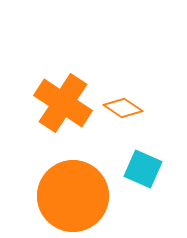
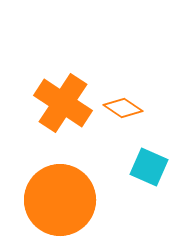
cyan square: moved 6 px right, 2 px up
orange circle: moved 13 px left, 4 px down
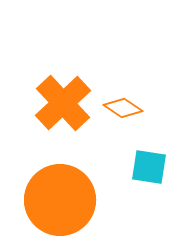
orange cross: rotated 14 degrees clockwise
cyan square: rotated 15 degrees counterclockwise
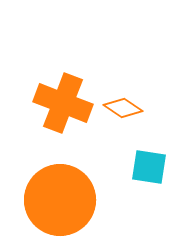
orange cross: rotated 26 degrees counterclockwise
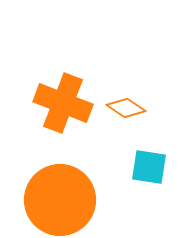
orange diamond: moved 3 px right
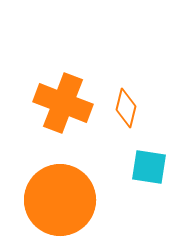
orange diamond: rotated 69 degrees clockwise
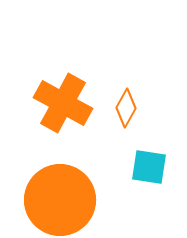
orange cross: rotated 8 degrees clockwise
orange diamond: rotated 15 degrees clockwise
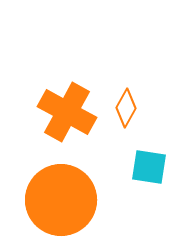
orange cross: moved 4 px right, 9 px down
orange circle: moved 1 px right
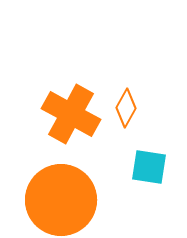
orange cross: moved 4 px right, 2 px down
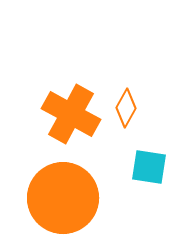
orange circle: moved 2 px right, 2 px up
